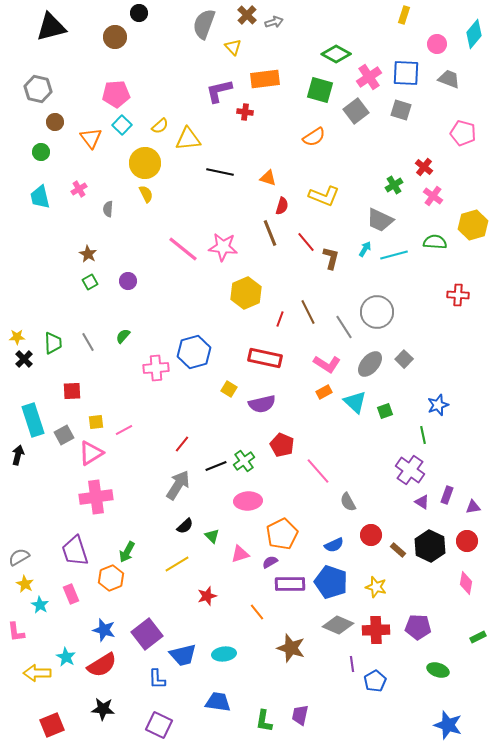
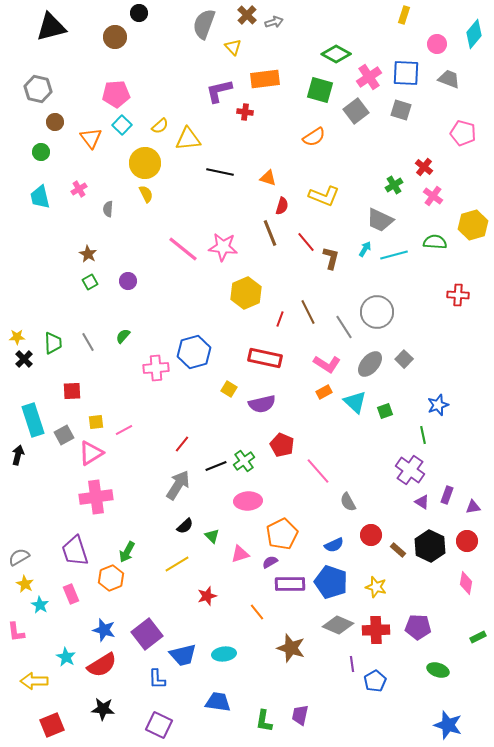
yellow arrow at (37, 673): moved 3 px left, 8 px down
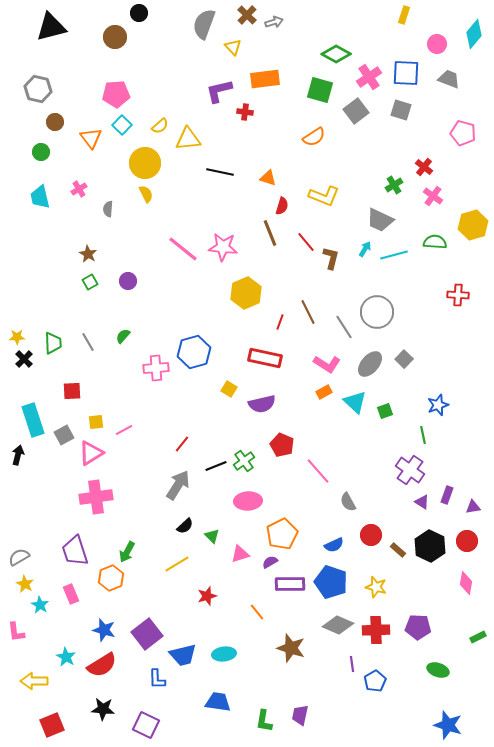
red line at (280, 319): moved 3 px down
purple square at (159, 725): moved 13 px left
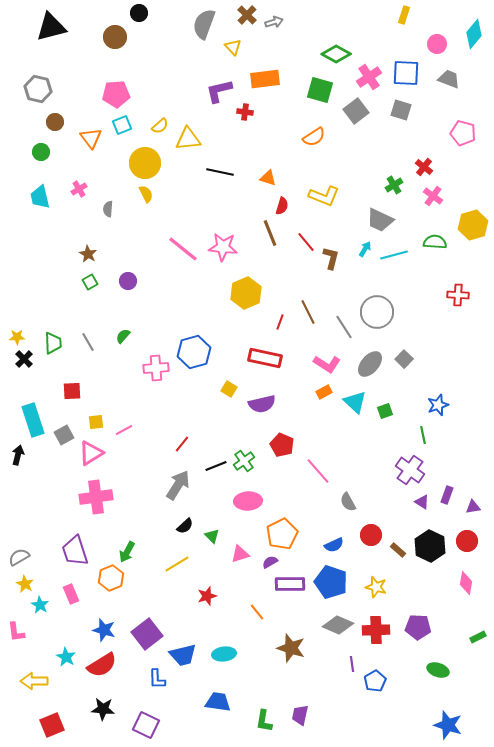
cyan square at (122, 125): rotated 24 degrees clockwise
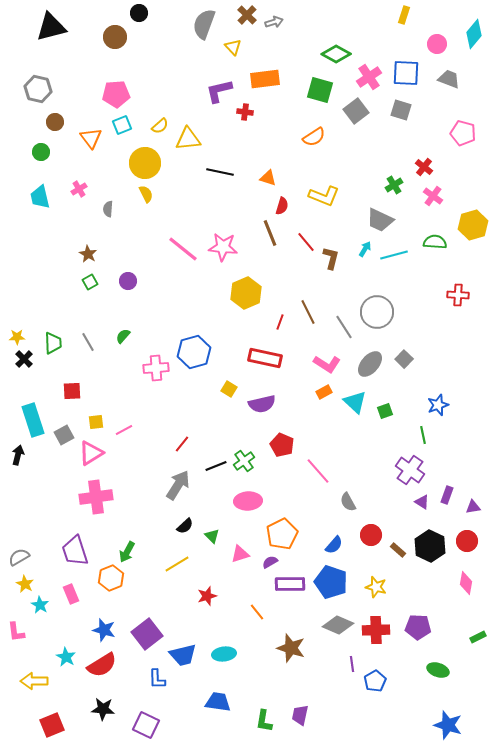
blue semicircle at (334, 545): rotated 24 degrees counterclockwise
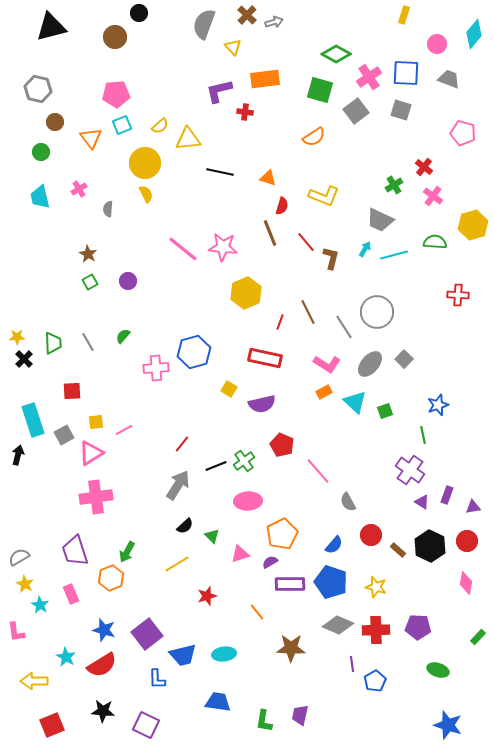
green rectangle at (478, 637): rotated 21 degrees counterclockwise
brown star at (291, 648): rotated 16 degrees counterclockwise
black star at (103, 709): moved 2 px down
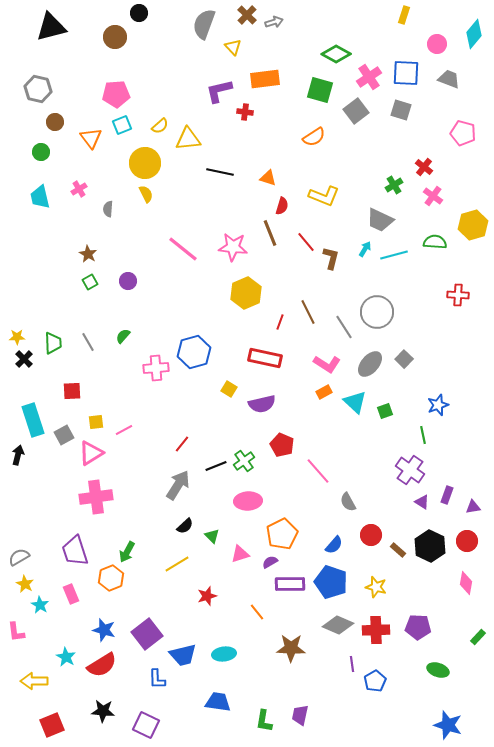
pink star at (223, 247): moved 10 px right
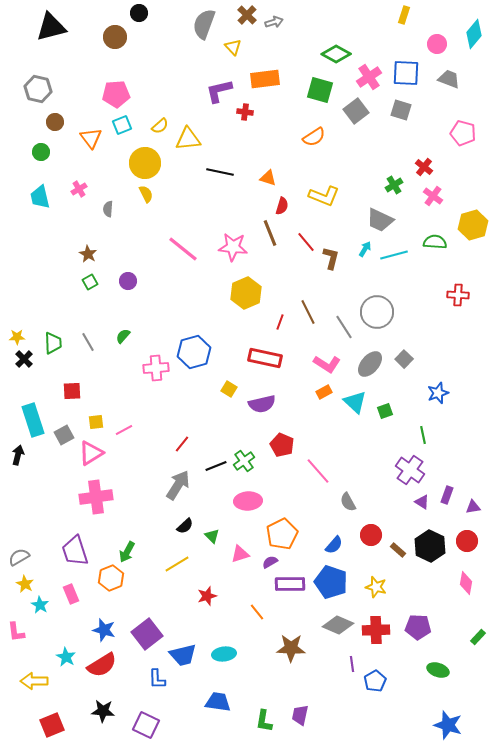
blue star at (438, 405): moved 12 px up
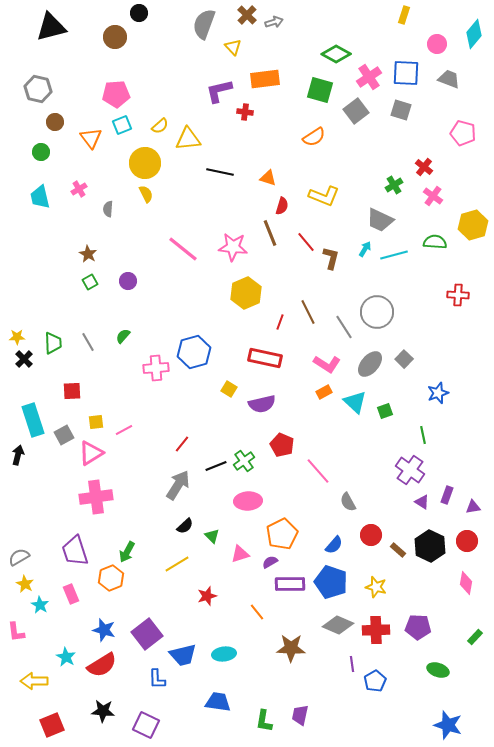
green rectangle at (478, 637): moved 3 px left
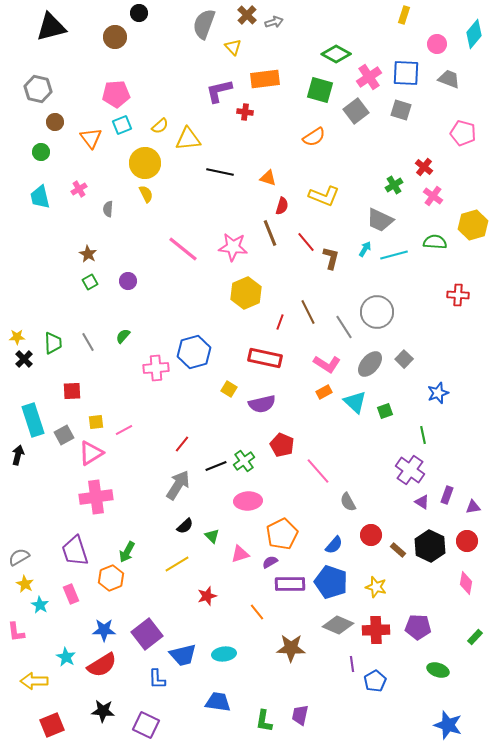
blue star at (104, 630): rotated 15 degrees counterclockwise
